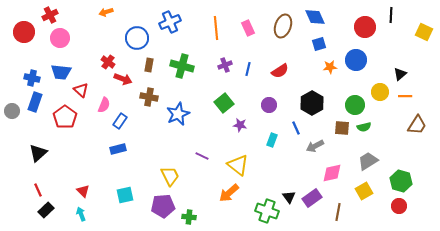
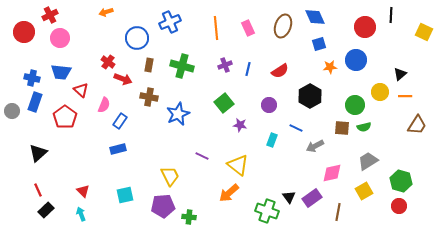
black hexagon at (312, 103): moved 2 px left, 7 px up
blue line at (296, 128): rotated 40 degrees counterclockwise
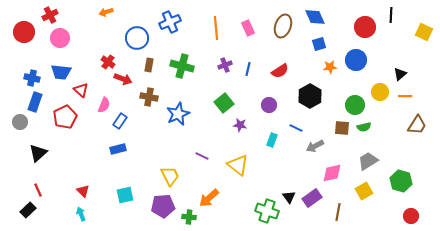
gray circle at (12, 111): moved 8 px right, 11 px down
red pentagon at (65, 117): rotated 10 degrees clockwise
orange arrow at (229, 193): moved 20 px left, 5 px down
red circle at (399, 206): moved 12 px right, 10 px down
black rectangle at (46, 210): moved 18 px left
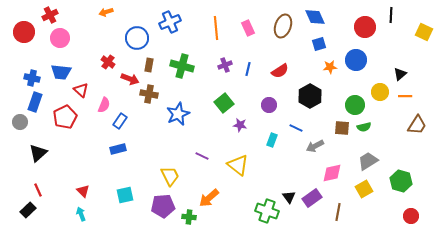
red arrow at (123, 79): moved 7 px right
brown cross at (149, 97): moved 3 px up
yellow square at (364, 191): moved 2 px up
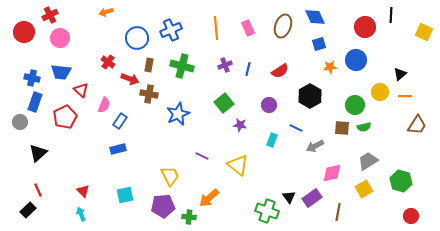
blue cross at (170, 22): moved 1 px right, 8 px down
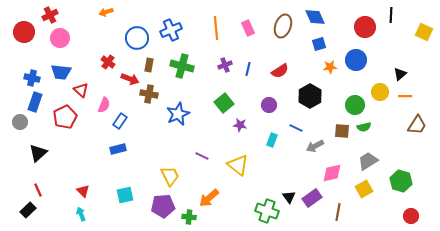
brown square at (342, 128): moved 3 px down
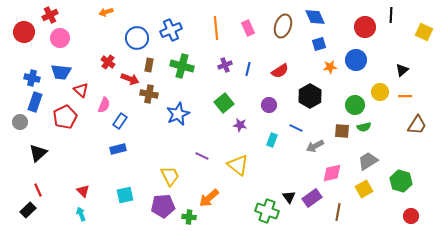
black triangle at (400, 74): moved 2 px right, 4 px up
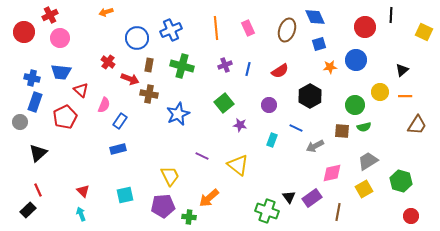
brown ellipse at (283, 26): moved 4 px right, 4 px down
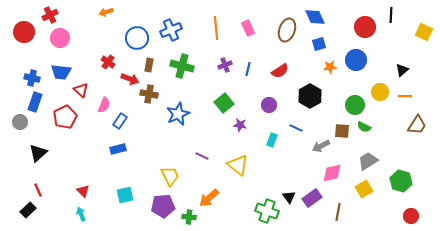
green semicircle at (364, 127): rotated 40 degrees clockwise
gray arrow at (315, 146): moved 6 px right
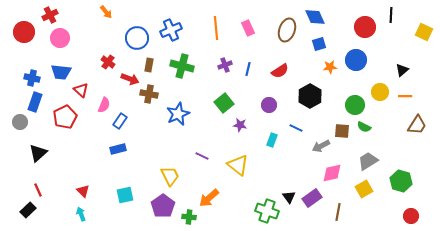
orange arrow at (106, 12): rotated 112 degrees counterclockwise
purple pentagon at (163, 206): rotated 30 degrees counterclockwise
